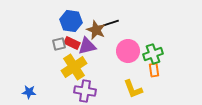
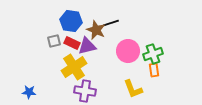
gray square: moved 5 px left, 3 px up
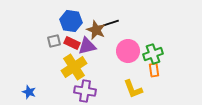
blue star: rotated 16 degrees clockwise
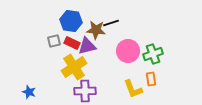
brown star: rotated 18 degrees counterclockwise
orange rectangle: moved 3 px left, 9 px down
purple cross: rotated 10 degrees counterclockwise
